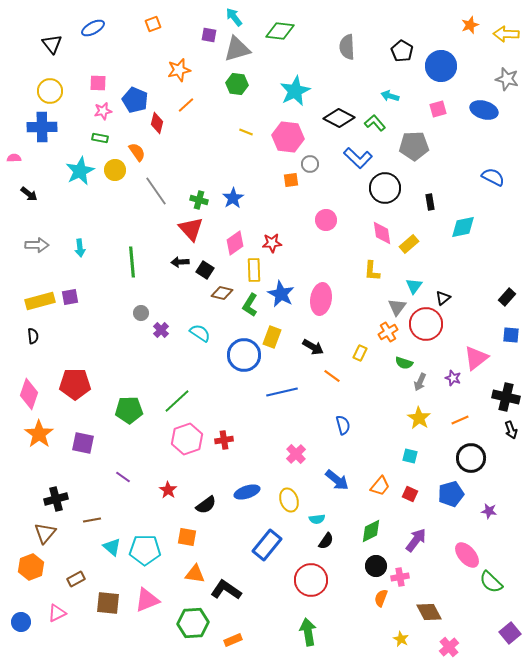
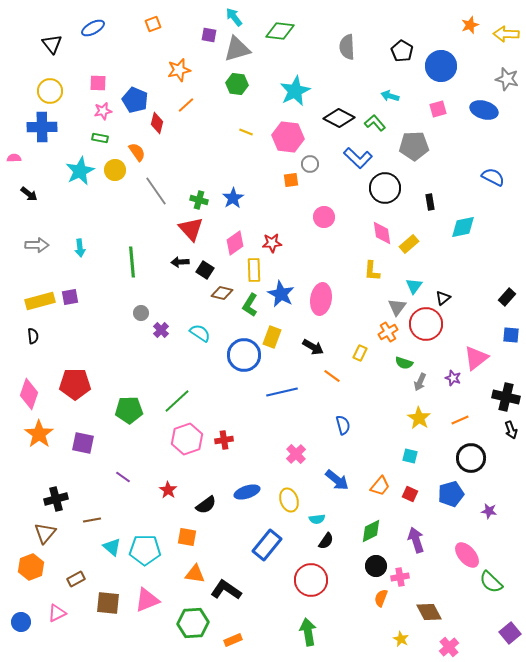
pink circle at (326, 220): moved 2 px left, 3 px up
purple arrow at (416, 540): rotated 55 degrees counterclockwise
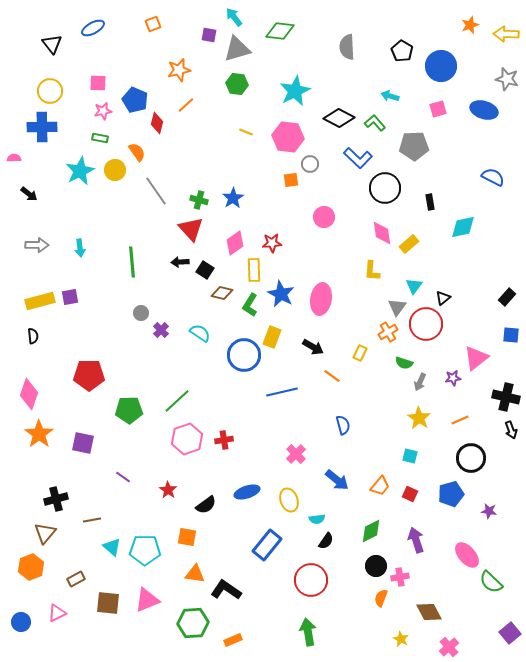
purple star at (453, 378): rotated 28 degrees counterclockwise
red pentagon at (75, 384): moved 14 px right, 9 px up
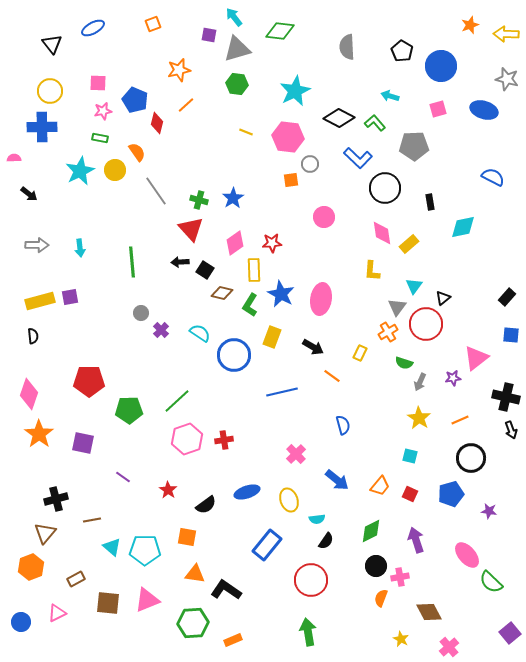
blue circle at (244, 355): moved 10 px left
red pentagon at (89, 375): moved 6 px down
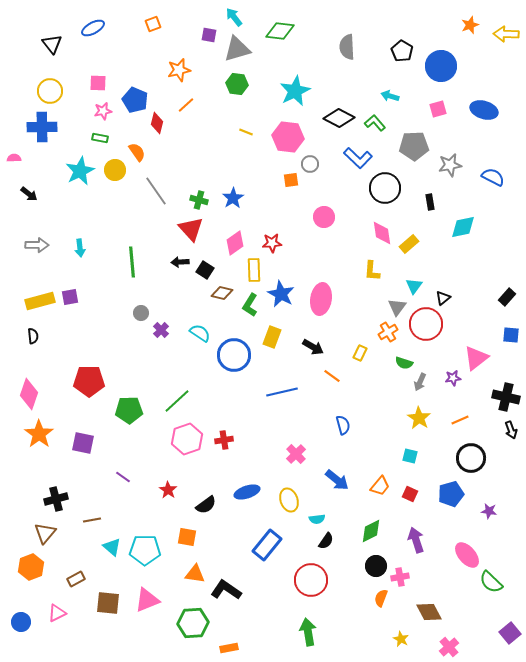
gray star at (507, 79): moved 57 px left, 86 px down; rotated 25 degrees counterclockwise
orange rectangle at (233, 640): moved 4 px left, 8 px down; rotated 12 degrees clockwise
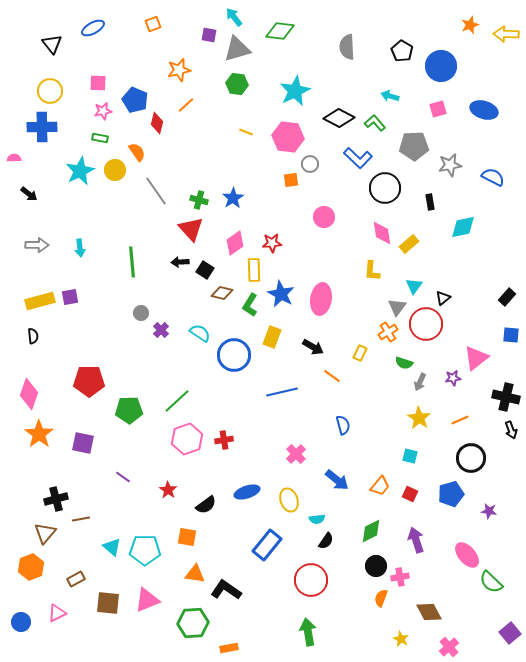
brown line at (92, 520): moved 11 px left, 1 px up
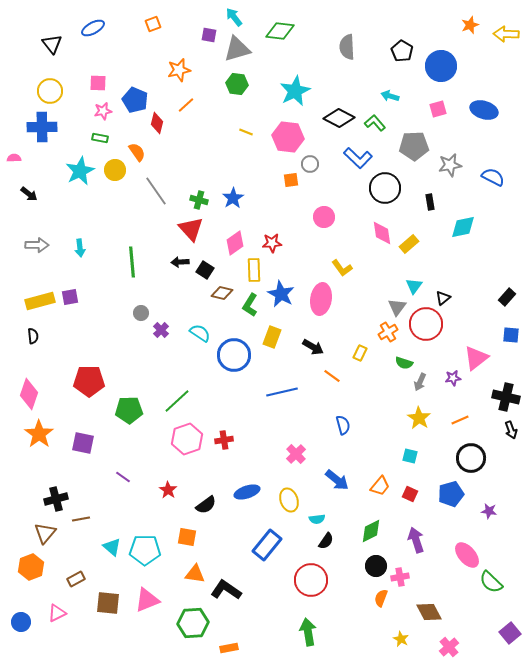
yellow L-shape at (372, 271): moved 30 px left, 3 px up; rotated 40 degrees counterclockwise
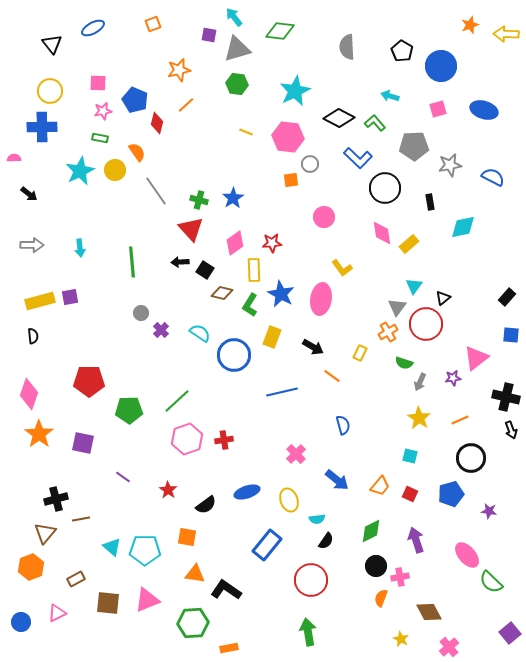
gray arrow at (37, 245): moved 5 px left
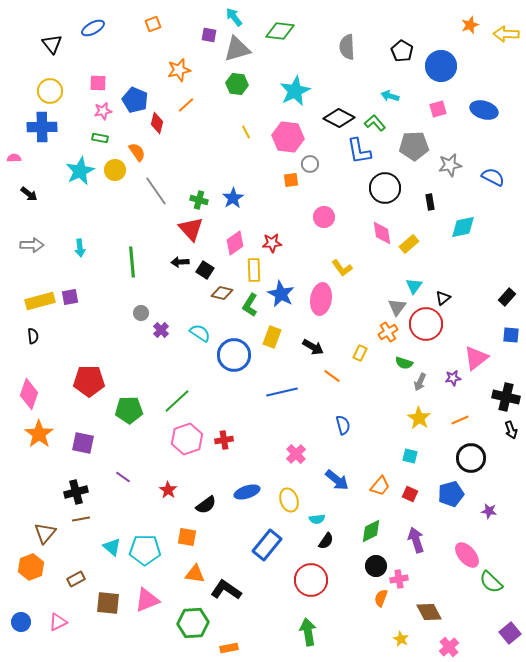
yellow line at (246, 132): rotated 40 degrees clockwise
blue L-shape at (358, 158): moved 1 px right, 7 px up; rotated 36 degrees clockwise
black cross at (56, 499): moved 20 px right, 7 px up
pink cross at (400, 577): moved 1 px left, 2 px down
pink triangle at (57, 613): moved 1 px right, 9 px down
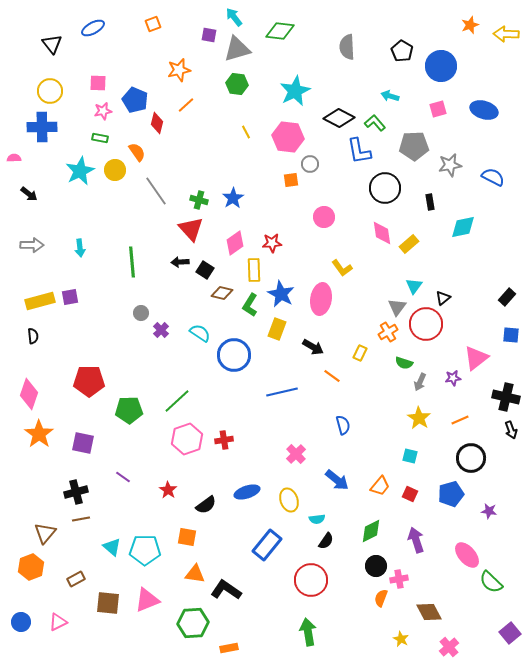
yellow rectangle at (272, 337): moved 5 px right, 8 px up
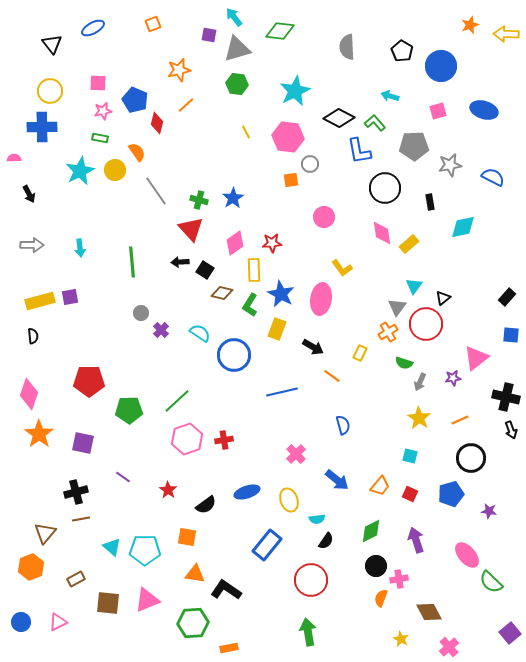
pink square at (438, 109): moved 2 px down
black arrow at (29, 194): rotated 24 degrees clockwise
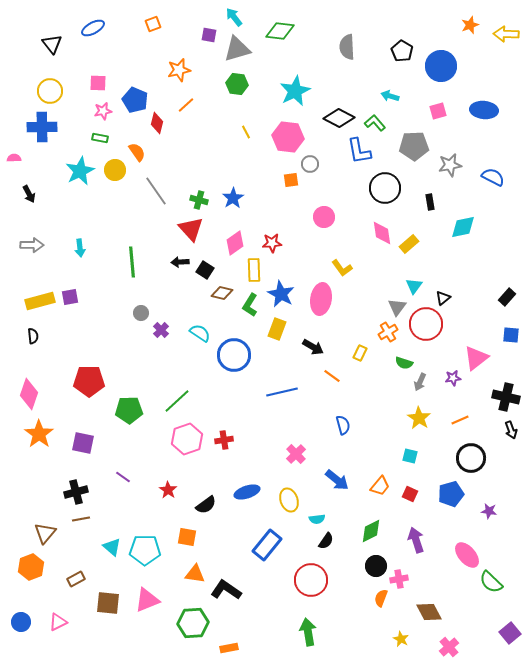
blue ellipse at (484, 110): rotated 12 degrees counterclockwise
